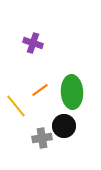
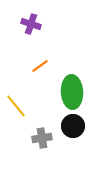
purple cross: moved 2 px left, 19 px up
orange line: moved 24 px up
black circle: moved 9 px right
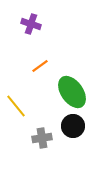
green ellipse: rotated 32 degrees counterclockwise
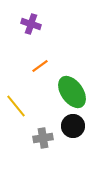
gray cross: moved 1 px right
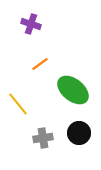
orange line: moved 2 px up
green ellipse: moved 1 px right, 2 px up; rotated 16 degrees counterclockwise
yellow line: moved 2 px right, 2 px up
black circle: moved 6 px right, 7 px down
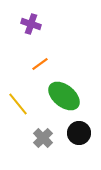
green ellipse: moved 9 px left, 6 px down
gray cross: rotated 36 degrees counterclockwise
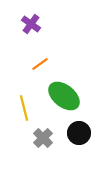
purple cross: rotated 18 degrees clockwise
yellow line: moved 6 px right, 4 px down; rotated 25 degrees clockwise
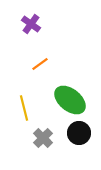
green ellipse: moved 6 px right, 4 px down
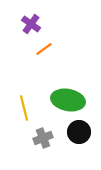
orange line: moved 4 px right, 15 px up
green ellipse: moved 2 px left; rotated 28 degrees counterclockwise
black circle: moved 1 px up
gray cross: rotated 24 degrees clockwise
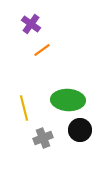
orange line: moved 2 px left, 1 px down
green ellipse: rotated 8 degrees counterclockwise
black circle: moved 1 px right, 2 px up
